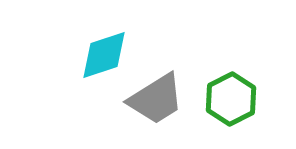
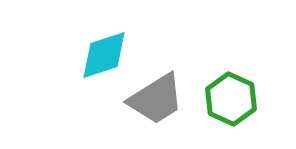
green hexagon: rotated 9 degrees counterclockwise
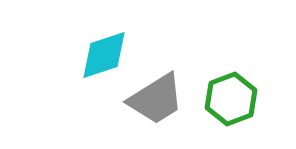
green hexagon: rotated 15 degrees clockwise
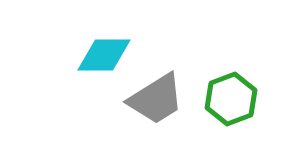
cyan diamond: rotated 18 degrees clockwise
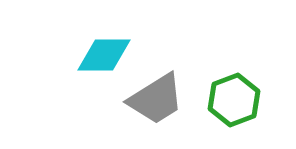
green hexagon: moved 3 px right, 1 px down
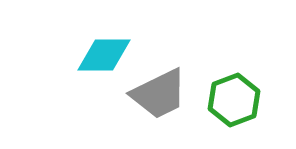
gray trapezoid: moved 3 px right, 5 px up; rotated 6 degrees clockwise
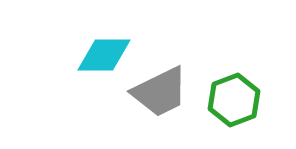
gray trapezoid: moved 1 px right, 2 px up
